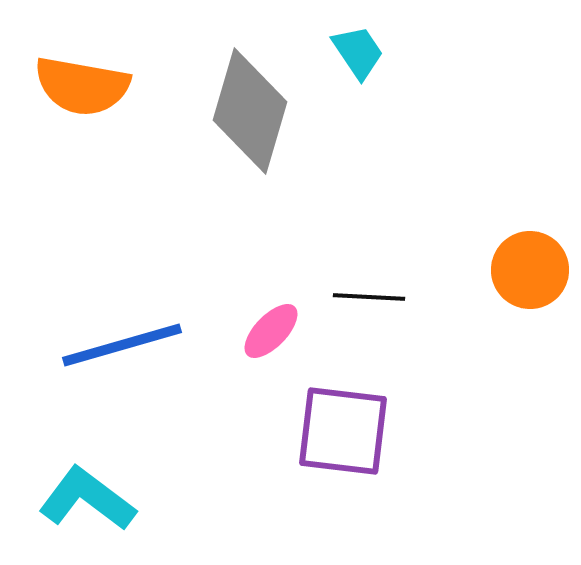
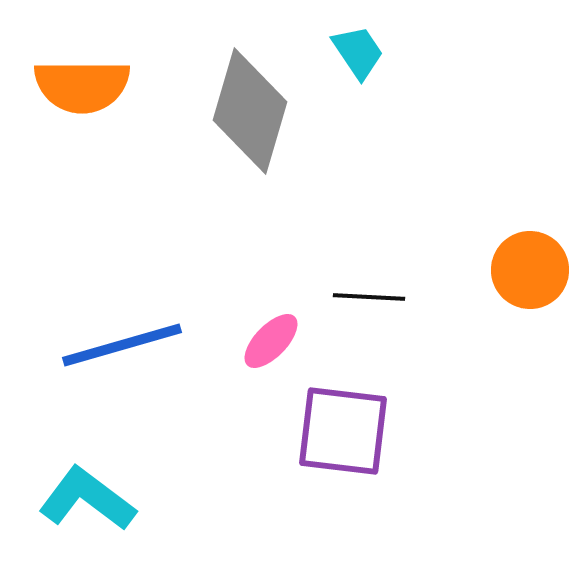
orange semicircle: rotated 10 degrees counterclockwise
pink ellipse: moved 10 px down
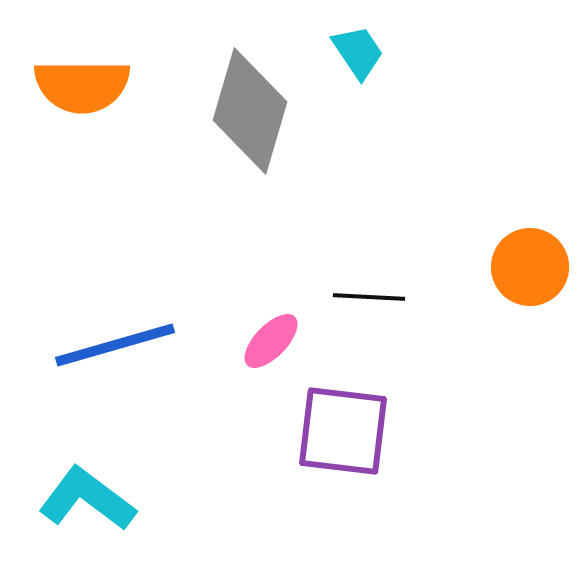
orange circle: moved 3 px up
blue line: moved 7 px left
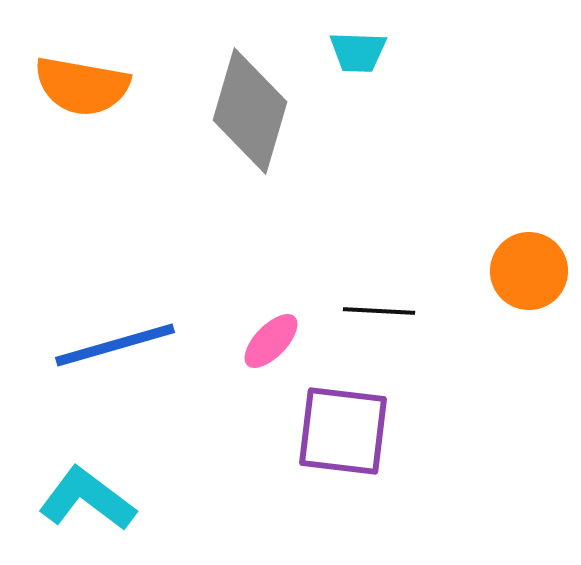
cyan trapezoid: rotated 126 degrees clockwise
orange semicircle: rotated 10 degrees clockwise
orange circle: moved 1 px left, 4 px down
black line: moved 10 px right, 14 px down
